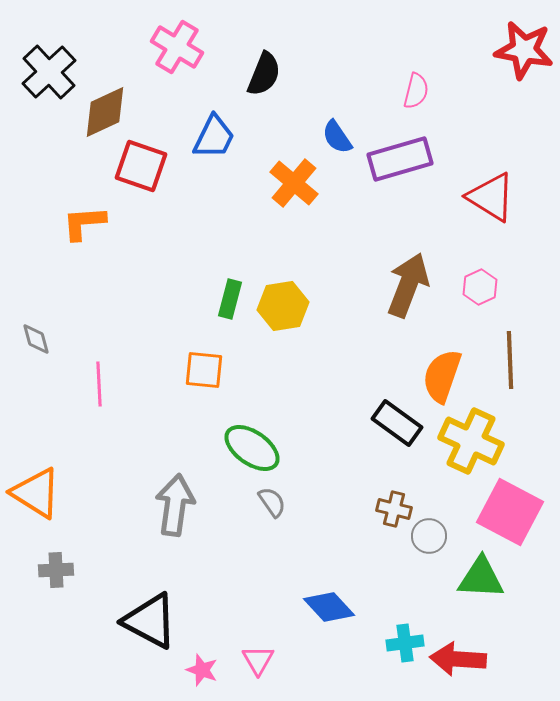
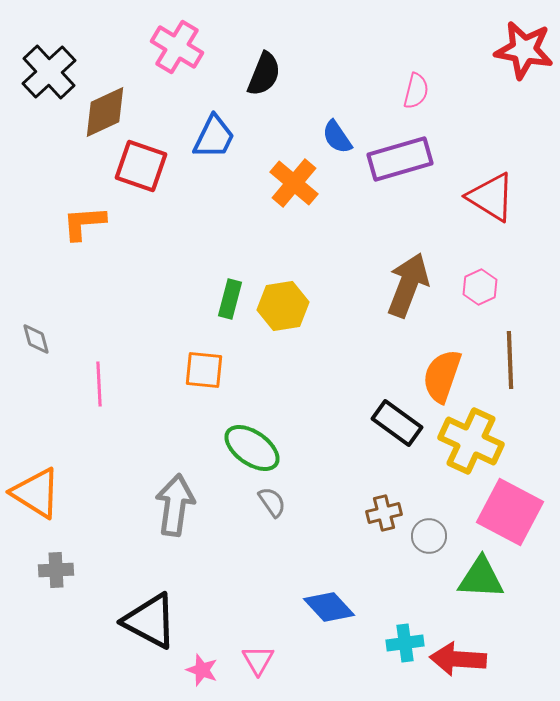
brown cross: moved 10 px left, 4 px down; rotated 28 degrees counterclockwise
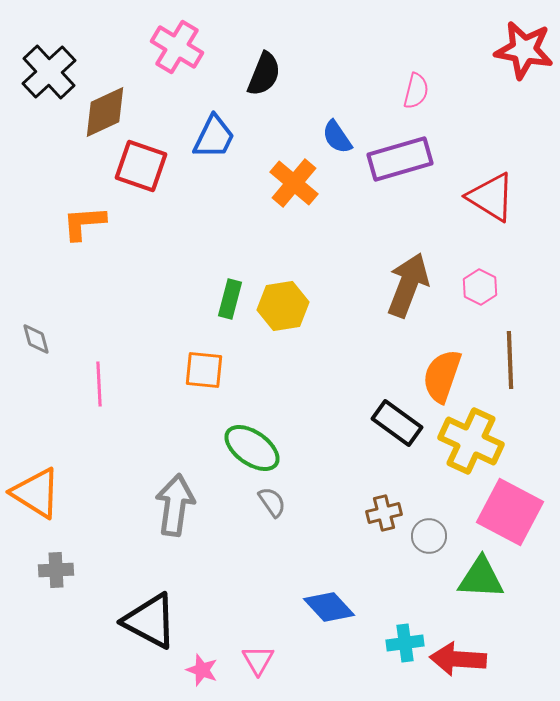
pink hexagon: rotated 8 degrees counterclockwise
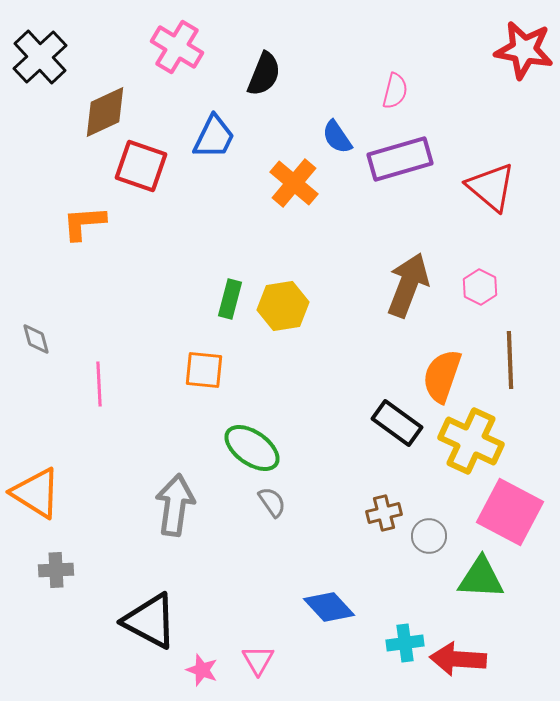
black cross: moved 9 px left, 15 px up
pink semicircle: moved 21 px left
red triangle: moved 10 px up; rotated 8 degrees clockwise
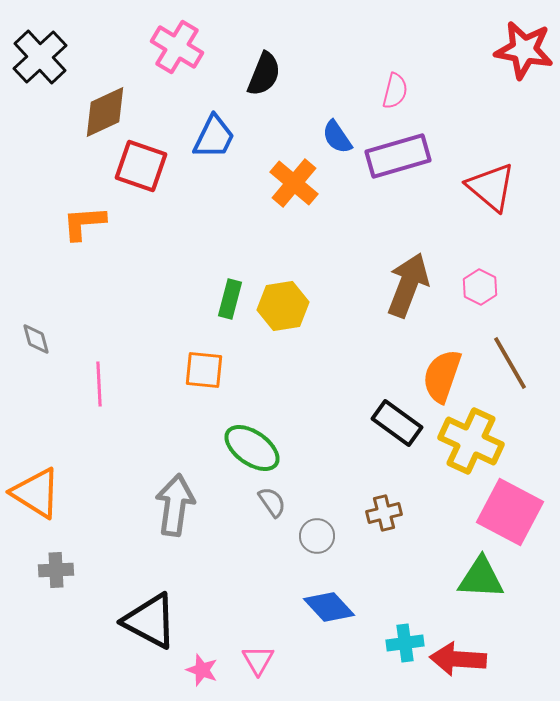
purple rectangle: moved 2 px left, 3 px up
brown line: moved 3 px down; rotated 28 degrees counterclockwise
gray circle: moved 112 px left
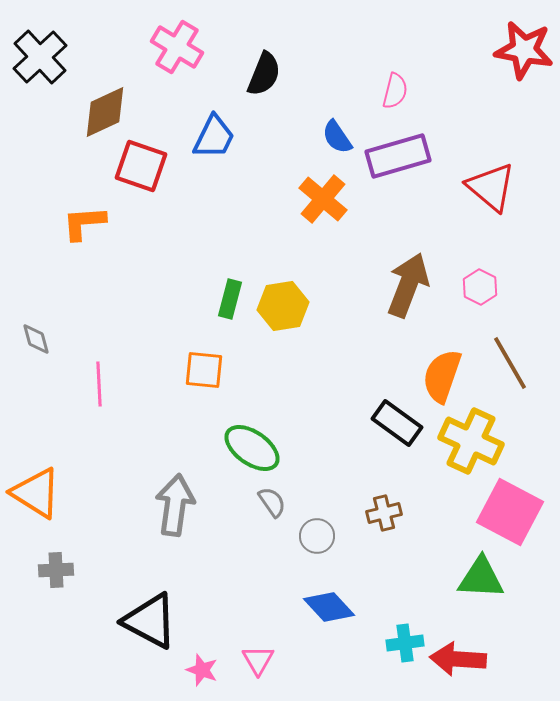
orange cross: moved 29 px right, 16 px down
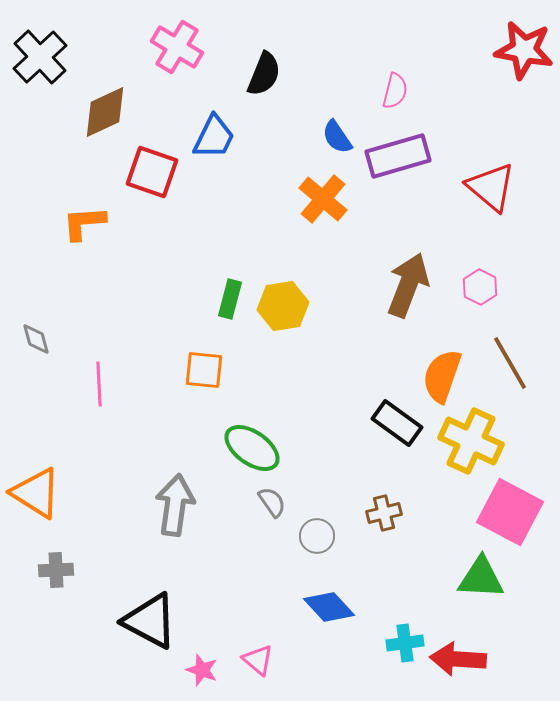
red square: moved 11 px right, 6 px down
pink triangle: rotated 20 degrees counterclockwise
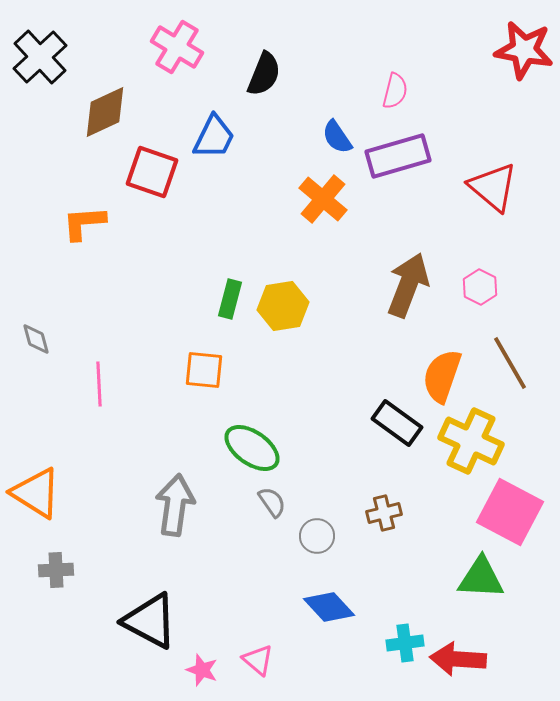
red triangle: moved 2 px right
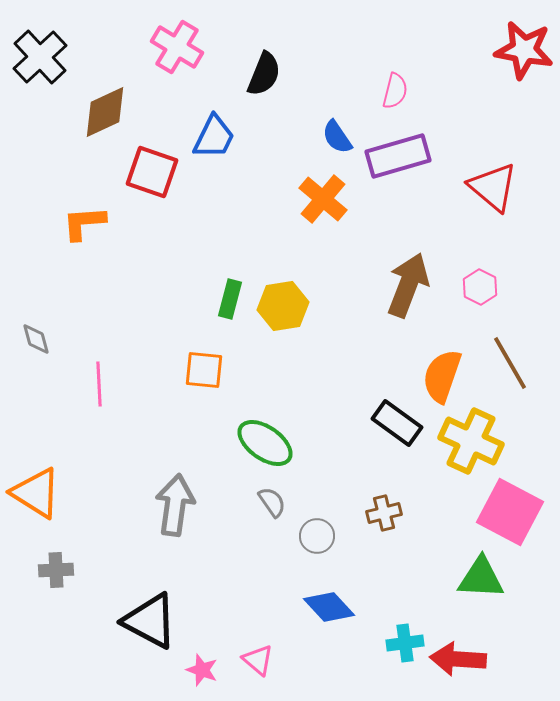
green ellipse: moved 13 px right, 5 px up
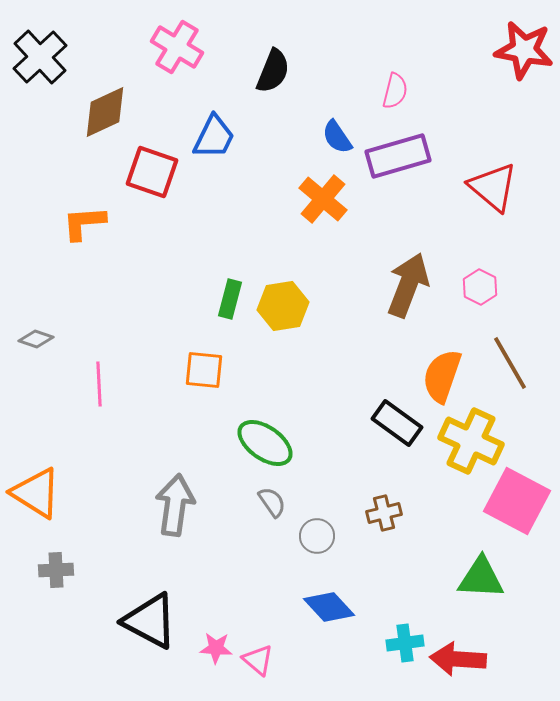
black semicircle: moved 9 px right, 3 px up
gray diamond: rotated 56 degrees counterclockwise
pink square: moved 7 px right, 11 px up
pink star: moved 14 px right, 22 px up; rotated 16 degrees counterclockwise
